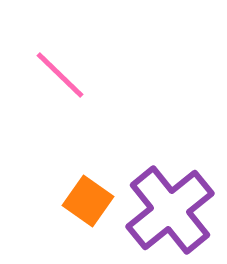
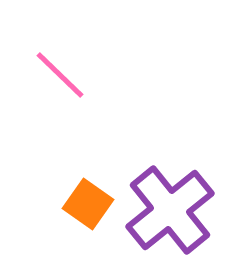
orange square: moved 3 px down
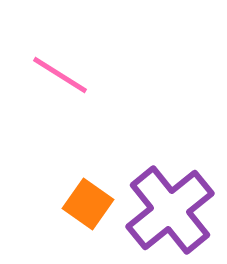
pink line: rotated 12 degrees counterclockwise
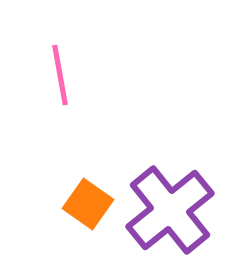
pink line: rotated 48 degrees clockwise
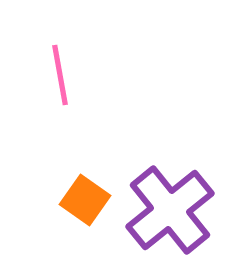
orange square: moved 3 px left, 4 px up
